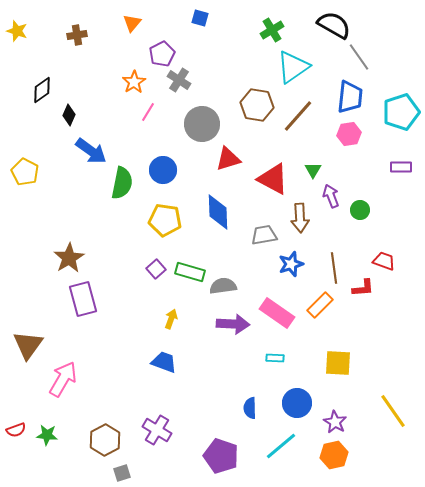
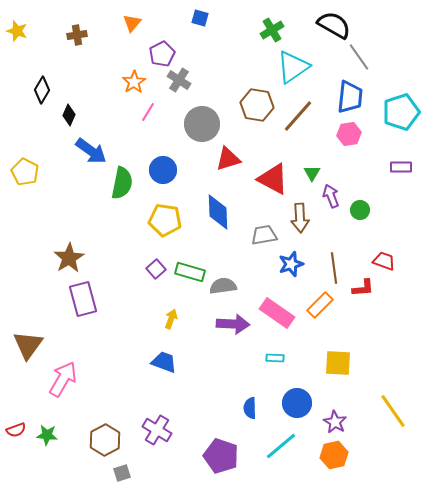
black diamond at (42, 90): rotated 24 degrees counterclockwise
green triangle at (313, 170): moved 1 px left, 3 px down
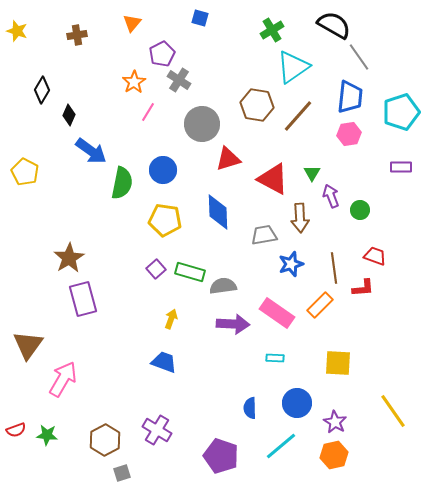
red trapezoid at (384, 261): moved 9 px left, 5 px up
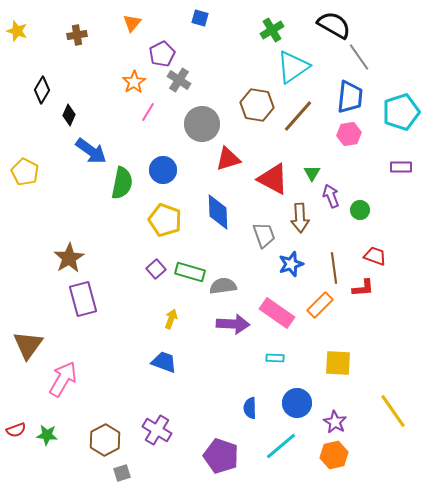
yellow pentagon at (165, 220): rotated 12 degrees clockwise
gray trapezoid at (264, 235): rotated 80 degrees clockwise
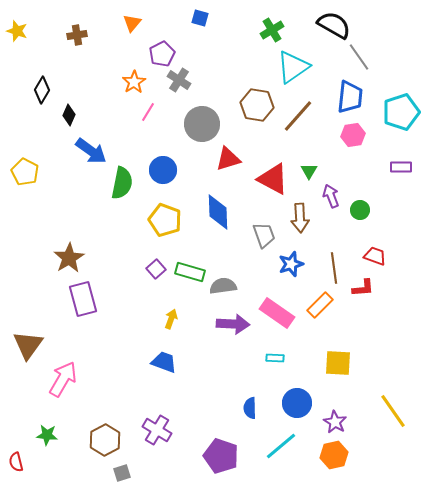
pink hexagon at (349, 134): moved 4 px right, 1 px down
green triangle at (312, 173): moved 3 px left, 2 px up
red semicircle at (16, 430): moved 32 px down; rotated 96 degrees clockwise
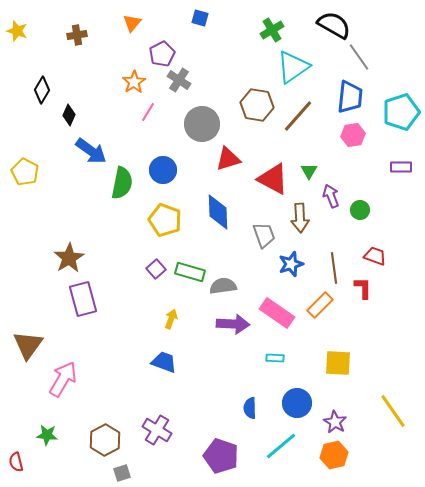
red L-shape at (363, 288): rotated 85 degrees counterclockwise
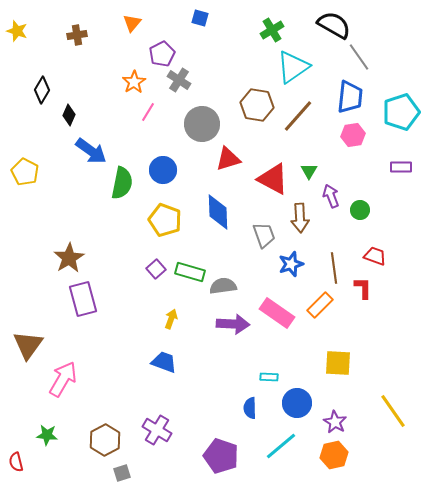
cyan rectangle at (275, 358): moved 6 px left, 19 px down
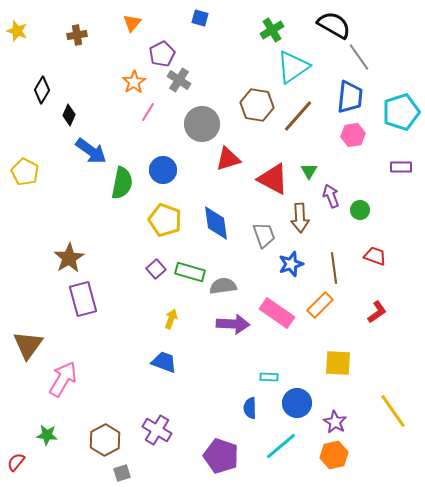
blue diamond at (218, 212): moved 2 px left, 11 px down; rotated 6 degrees counterclockwise
red L-shape at (363, 288): moved 14 px right, 24 px down; rotated 55 degrees clockwise
red semicircle at (16, 462): rotated 54 degrees clockwise
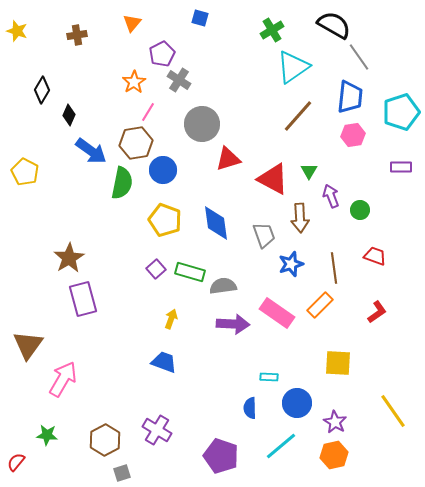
brown hexagon at (257, 105): moved 121 px left, 38 px down; rotated 20 degrees counterclockwise
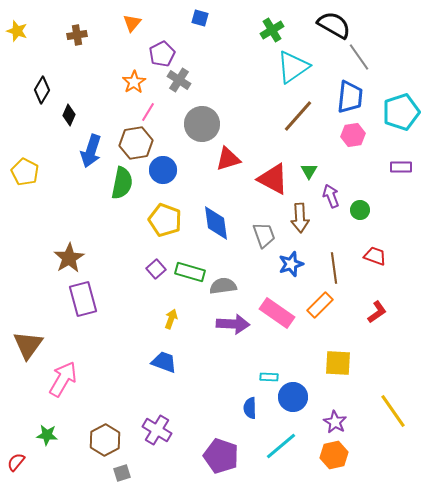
blue arrow at (91, 151): rotated 72 degrees clockwise
blue circle at (297, 403): moved 4 px left, 6 px up
